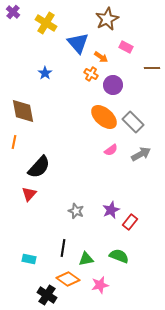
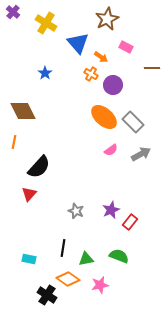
brown diamond: rotated 16 degrees counterclockwise
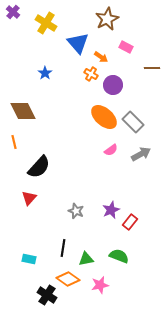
orange line: rotated 24 degrees counterclockwise
red triangle: moved 4 px down
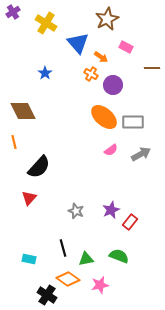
purple cross: rotated 16 degrees clockwise
gray rectangle: rotated 45 degrees counterclockwise
black line: rotated 24 degrees counterclockwise
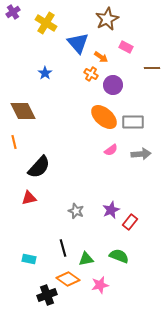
gray arrow: rotated 24 degrees clockwise
red triangle: rotated 35 degrees clockwise
black cross: rotated 36 degrees clockwise
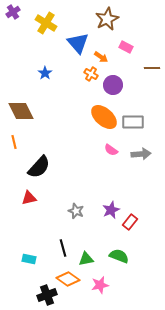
brown diamond: moved 2 px left
pink semicircle: rotated 72 degrees clockwise
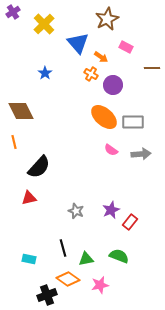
yellow cross: moved 2 px left, 1 px down; rotated 15 degrees clockwise
